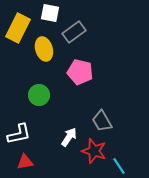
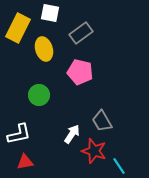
gray rectangle: moved 7 px right, 1 px down
white arrow: moved 3 px right, 3 px up
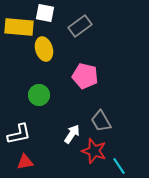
white square: moved 5 px left
yellow rectangle: moved 1 px right, 1 px up; rotated 68 degrees clockwise
gray rectangle: moved 1 px left, 7 px up
pink pentagon: moved 5 px right, 4 px down
gray trapezoid: moved 1 px left
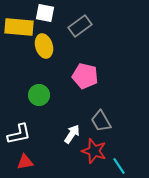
yellow ellipse: moved 3 px up
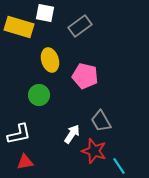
yellow rectangle: rotated 12 degrees clockwise
yellow ellipse: moved 6 px right, 14 px down
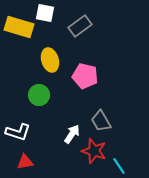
white L-shape: moved 1 px left, 2 px up; rotated 30 degrees clockwise
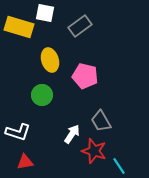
green circle: moved 3 px right
